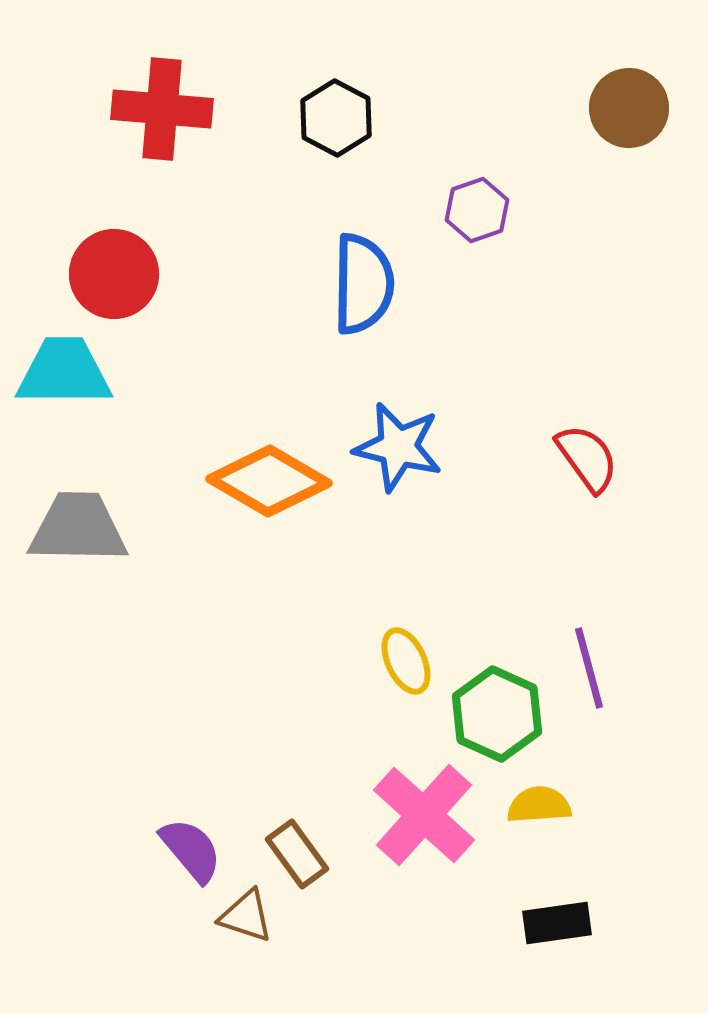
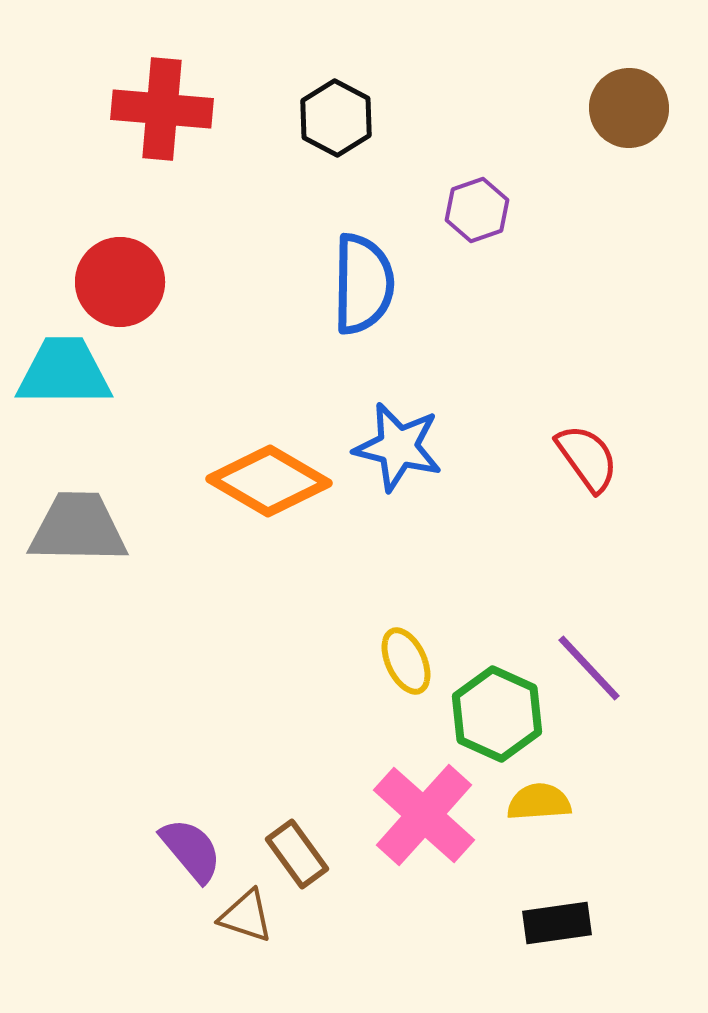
red circle: moved 6 px right, 8 px down
purple line: rotated 28 degrees counterclockwise
yellow semicircle: moved 3 px up
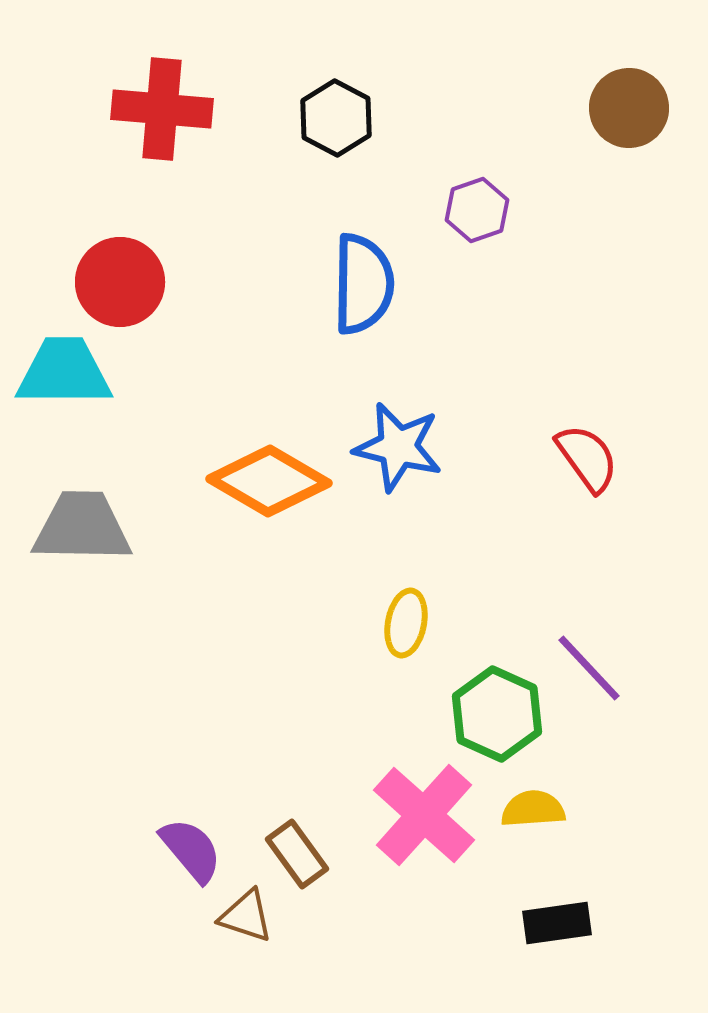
gray trapezoid: moved 4 px right, 1 px up
yellow ellipse: moved 38 px up; rotated 36 degrees clockwise
yellow semicircle: moved 6 px left, 7 px down
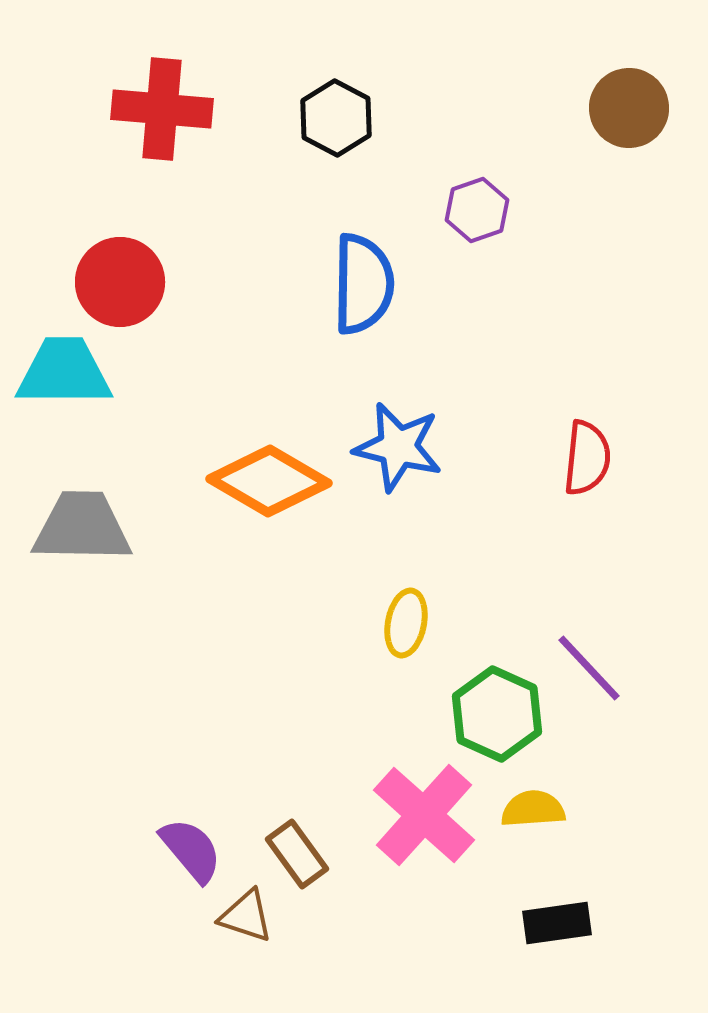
red semicircle: rotated 42 degrees clockwise
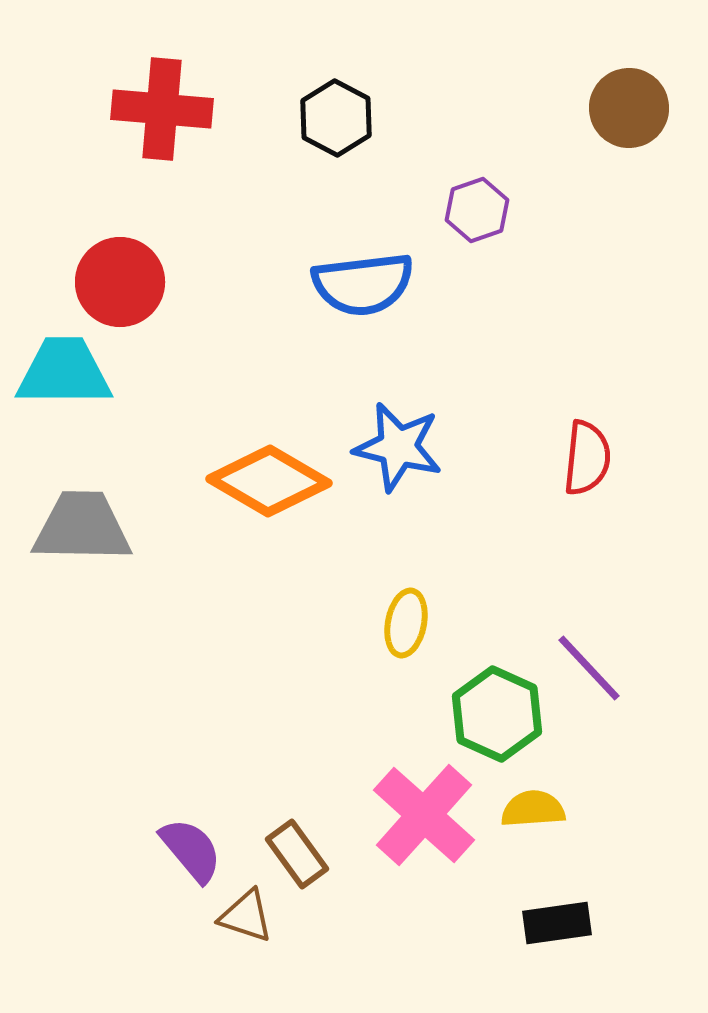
blue semicircle: rotated 82 degrees clockwise
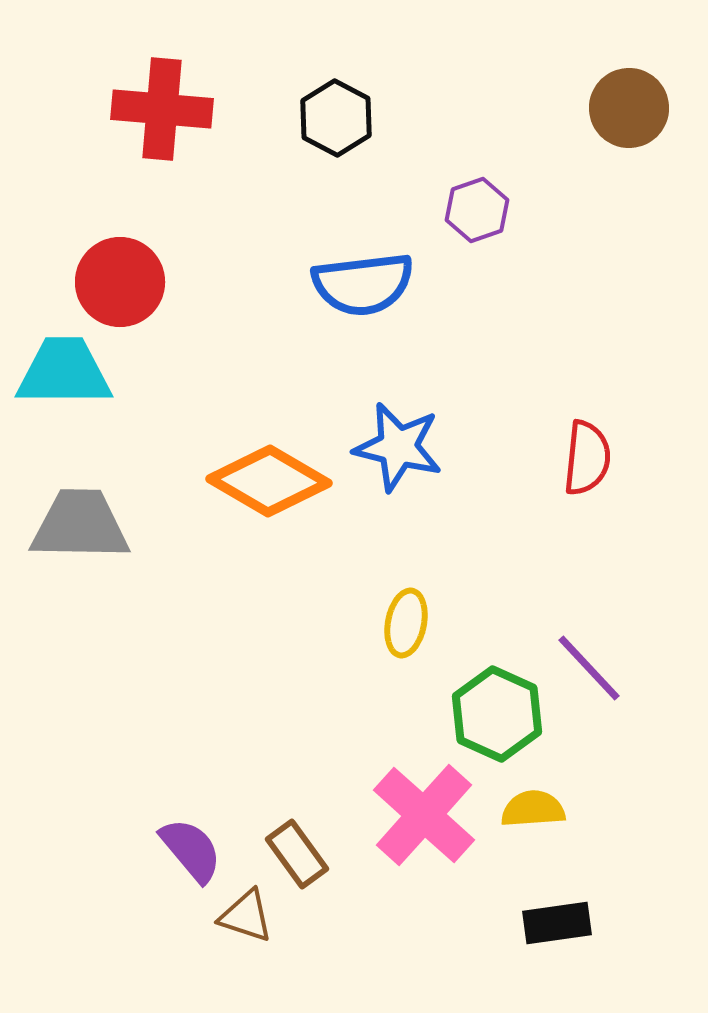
gray trapezoid: moved 2 px left, 2 px up
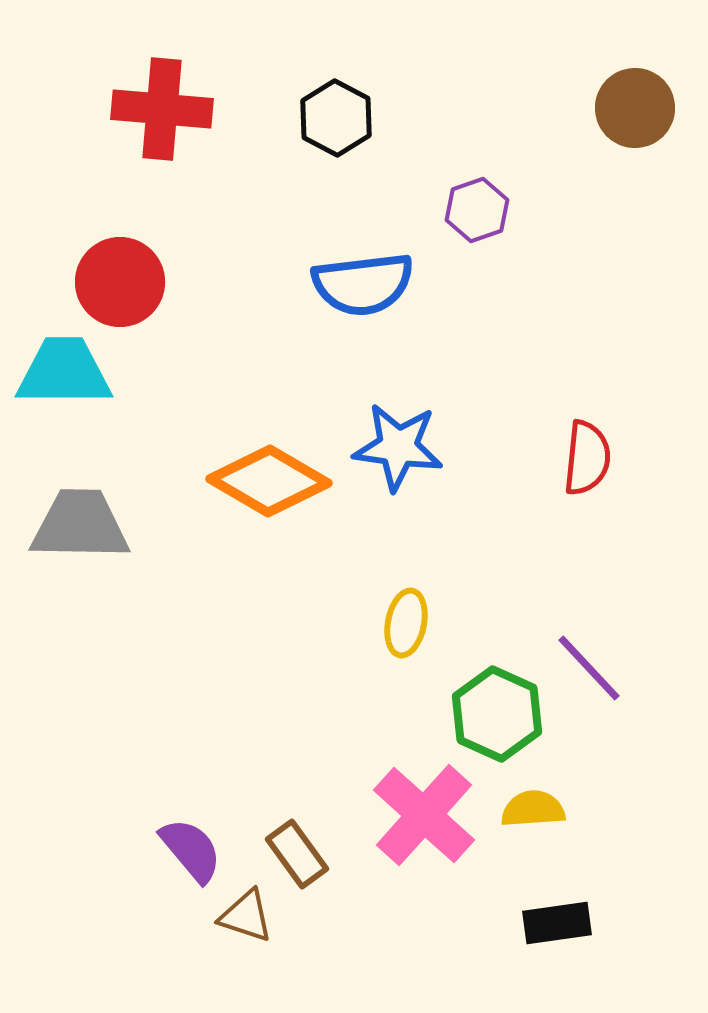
brown circle: moved 6 px right
blue star: rotated 6 degrees counterclockwise
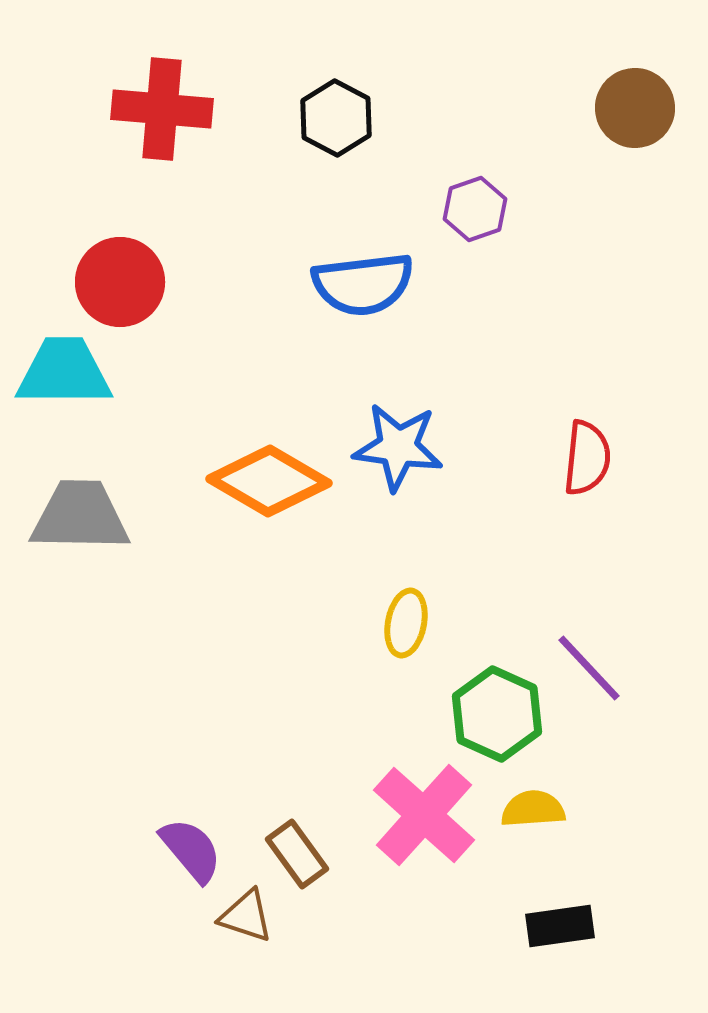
purple hexagon: moved 2 px left, 1 px up
gray trapezoid: moved 9 px up
black rectangle: moved 3 px right, 3 px down
